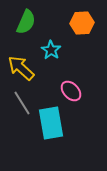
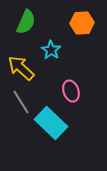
pink ellipse: rotated 25 degrees clockwise
gray line: moved 1 px left, 1 px up
cyan rectangle: rotated 36 degrees counterclockwise
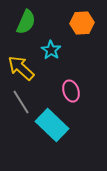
cyan rectangle: moved 1 px right, 2 px down
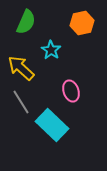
orange hexagon: rotated 10 degrees counterclockwise
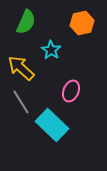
pink ellipse: rotated 40 degrees clockwise
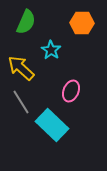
orange hexagon: rotated 15 degrees clockwise
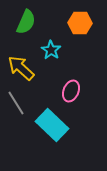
orange hexagon: moved 2 px left
gray line: moved 5 px left, 1 px down
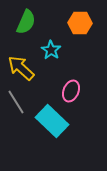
gray line: moved 1 px up
cyan rectangle: moved 4 px up
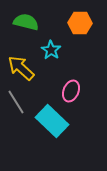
green semicircle: rotated 100 degrees counterclockwise
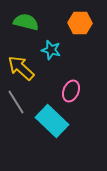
cyan star: rotated 18 degrees counterclockwise
